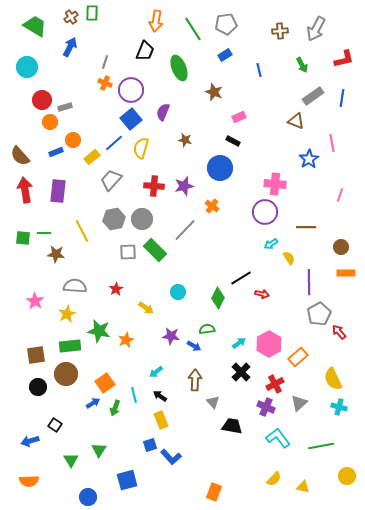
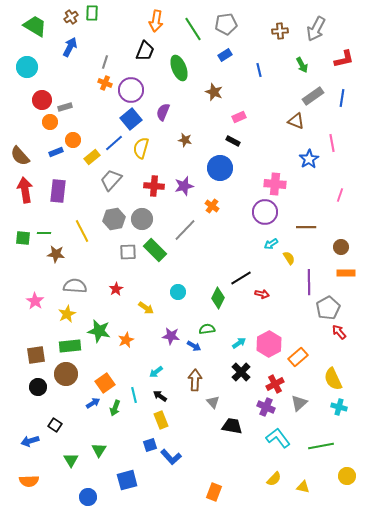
gray pentagon at (319, 314): moved 9 px right, 6 px up
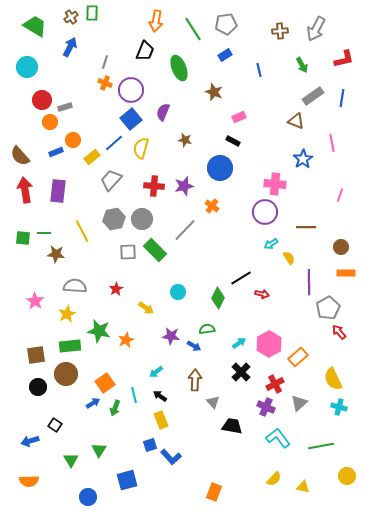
blue star at (309, 159): moved 6 px left
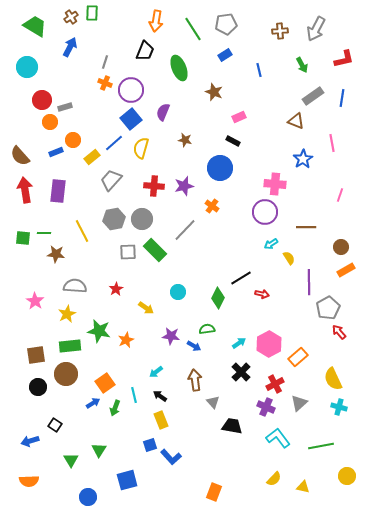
orange rectangle at (346, 273): moved 3 px up; rotated 30 degrees counterclockwise
brown arrow at (195, 380): rotated 10 degrees counterclockwise
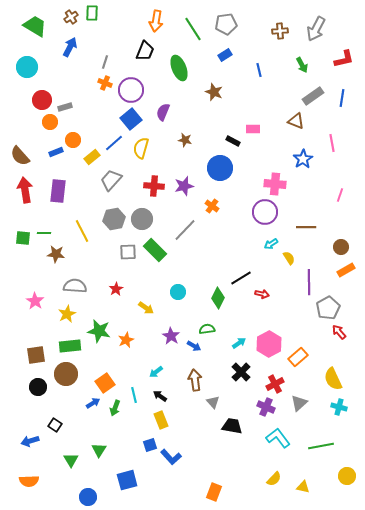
pink rectangle at (239, 117): moved 14 px right, 12 px down; rotated 24 degrees clockwise
purple star at (171, 336): rotated 24 degrees clockwise
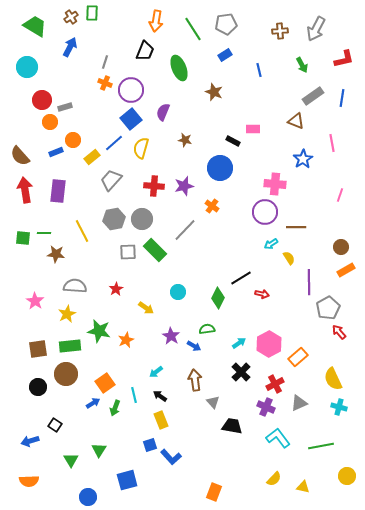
brown line at (306, 227): moved 10 px left
brown square at (36, 355): moved 2 px right, 6 px up
gray triangle at (299, 403): rotated 18 degrees clockwise
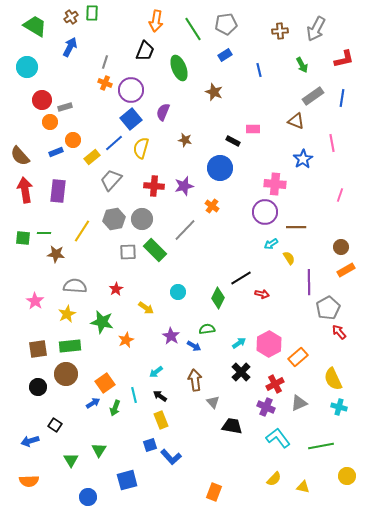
yellow line at (82, 231): rotated 60 degrees clockwise
green star at (99, 331): moved 3 px right, 9 px up
